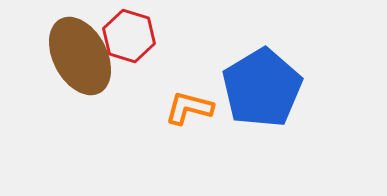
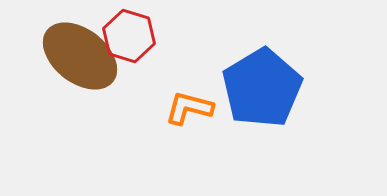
brown ellipse: rotated 24 degrees counterclockwise
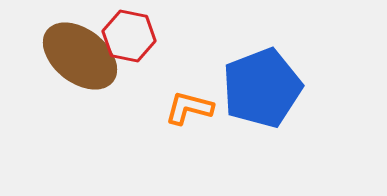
red hexagon: rotated 6 degrees counterclockwise
blue pentagon: rotated 10 degrees clockwise
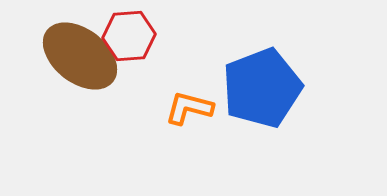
red hexagon: rotated 15 degrees counterclockwise
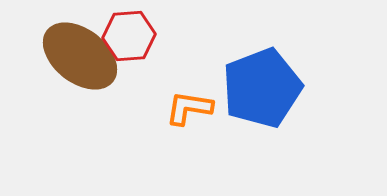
orange L-shape: rotated 6 degrees counterclockwise
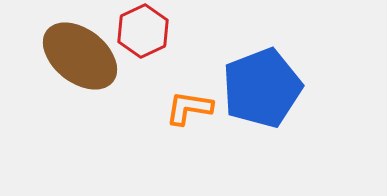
red hexagon: moved 14 px right, 5 px up; rotated 21 degrees counterclockwise
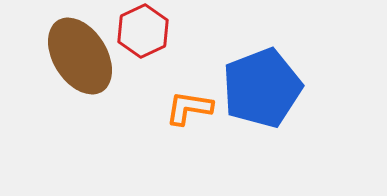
brown ellipse: rotated 20 degrees clockwise
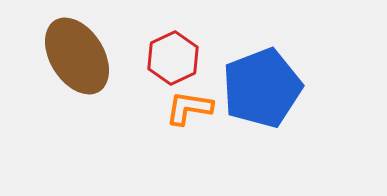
red hexagon: moved 30 px right, 27 px down
brown ellipse: moved 3 px left
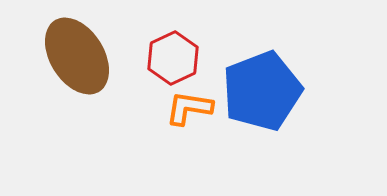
blue pentagon: moved 3 px down
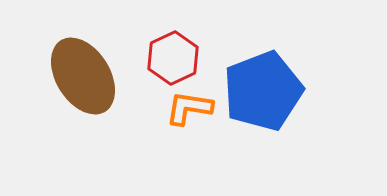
brown ellipse: moved 6 px right, 20 px down
blue pentagon: moved 1 px right
